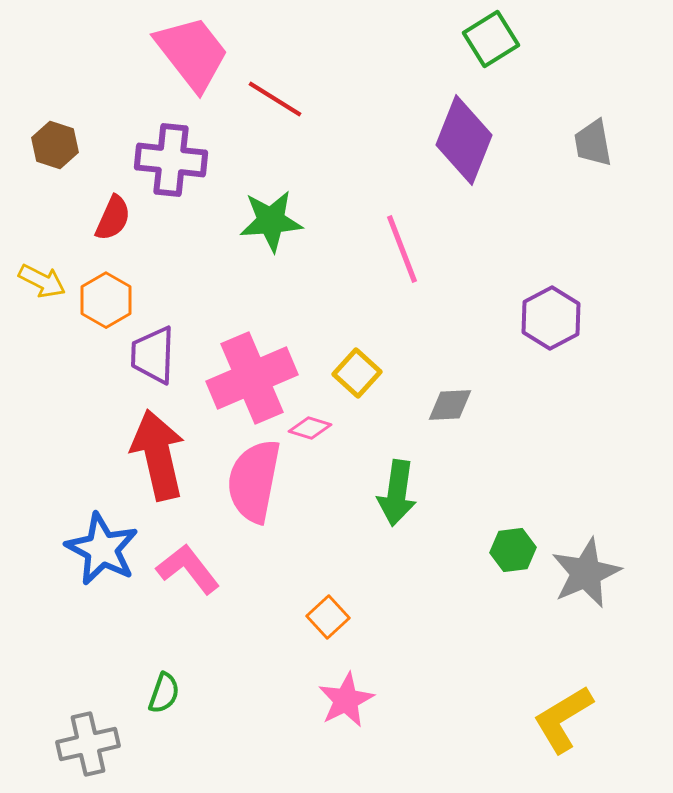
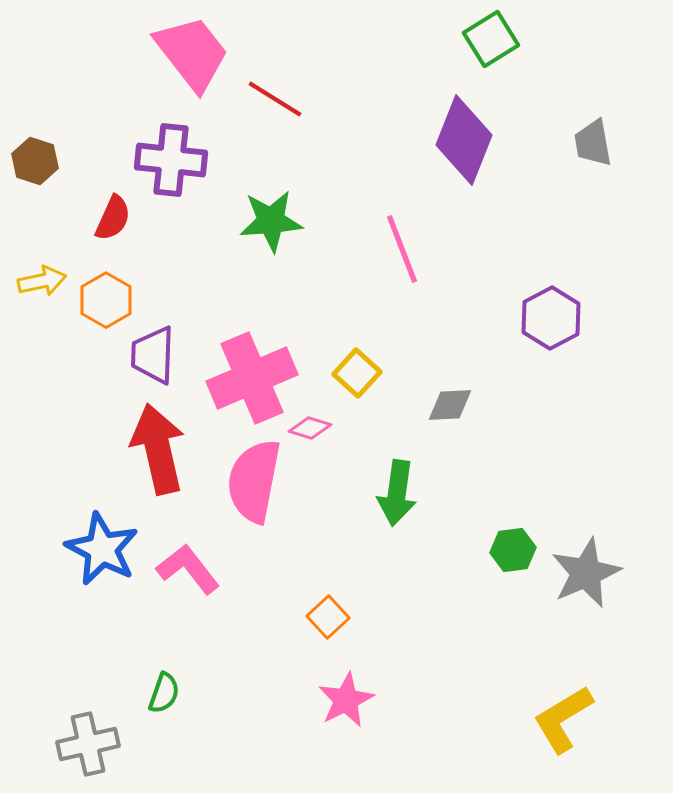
brown hexagon: moved 20 px left, 16 px down
yellow arrow: rotated 39 degrees counterclockwise
red arrow: moved 6 px up
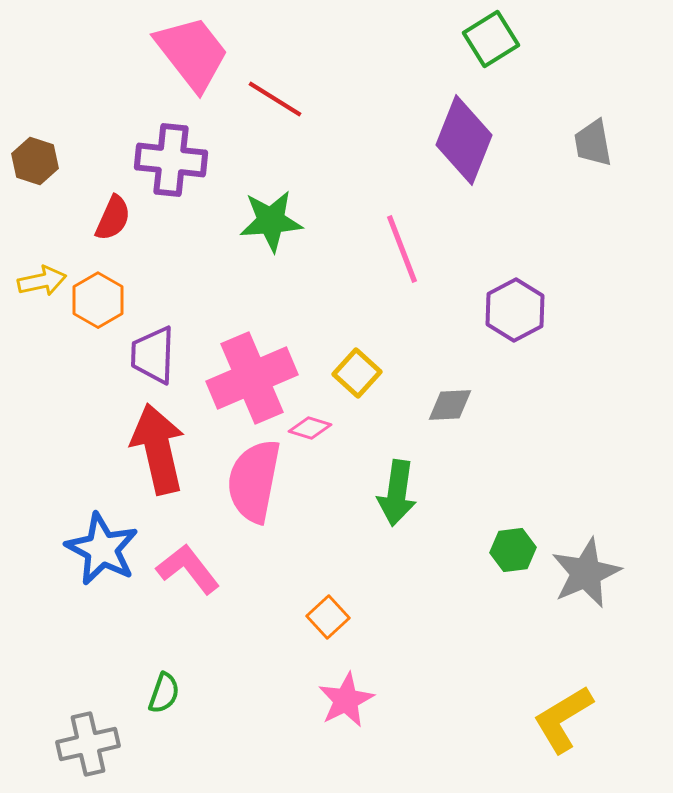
orange hexagon: moved 8 px left
purple hexagon: moved 36 px left, 8 px up
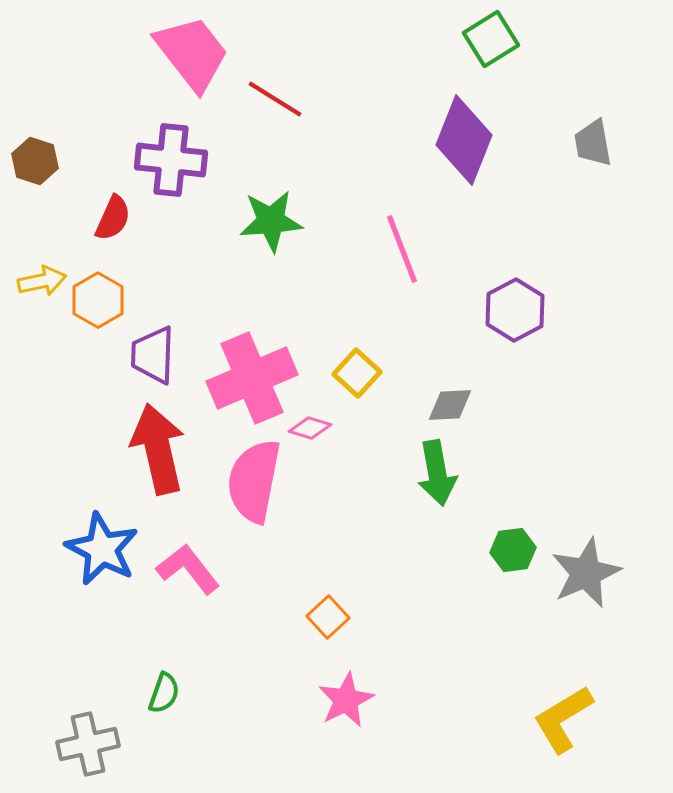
green arrow: moved 40 px right, 20 px up; rotated 18 degrees counterclockwise
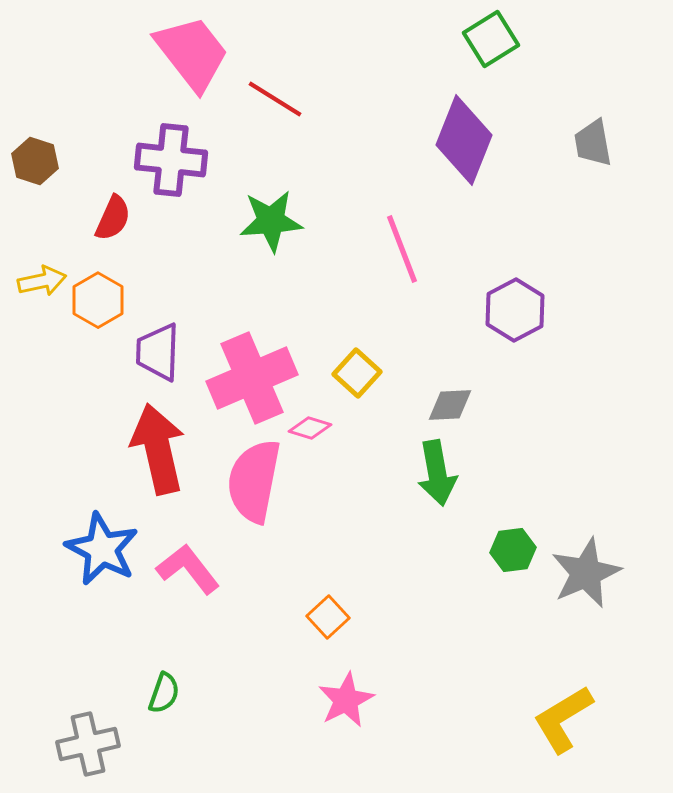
purple trapezoid: moved 5 px right, 3 px up
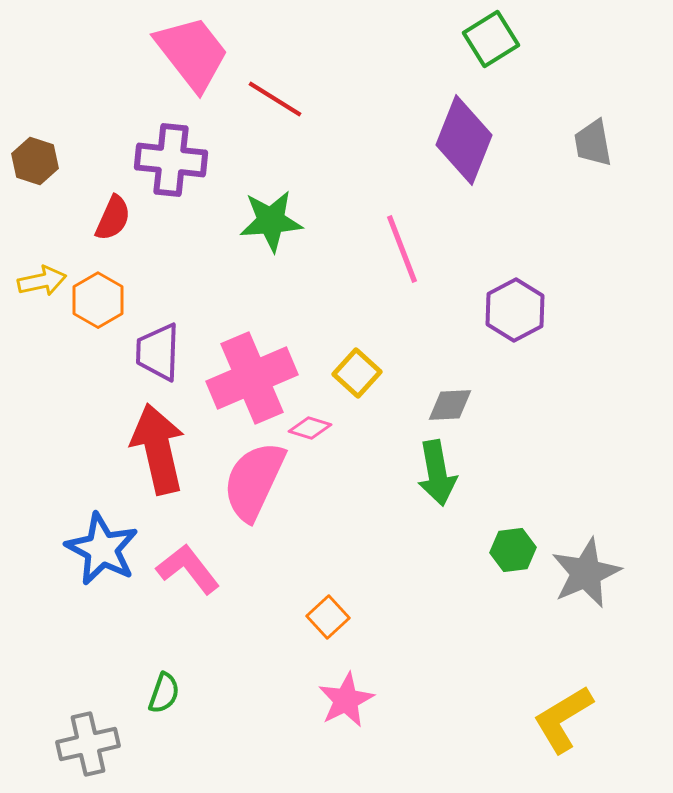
pink semicircle: rotated 14 degrees clockwise
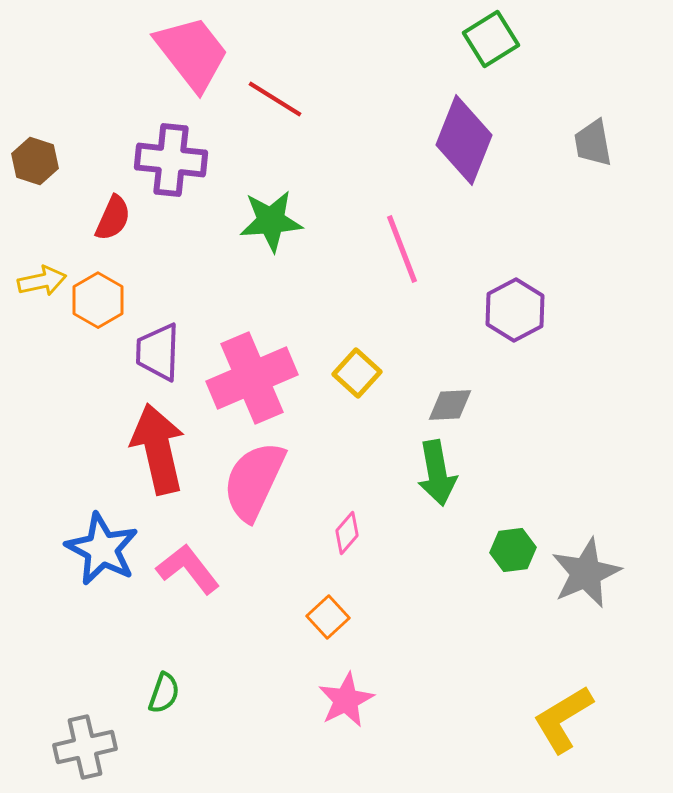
pink diamond: moved 37 px right, 105 px down; rotated 66 degrees counterclockwise
gray cross: moved 3 px left, 3 px down
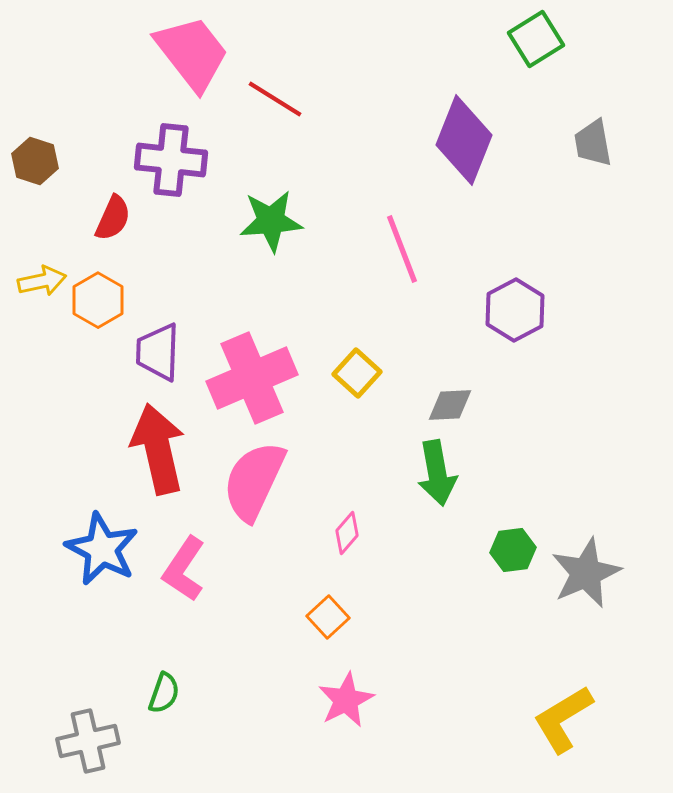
green square: moved 45 px right
pink L-shape: moved 4 px left; rotated 108 degrees counterclockwise
gray cross: moved 3 px right, 6 px up
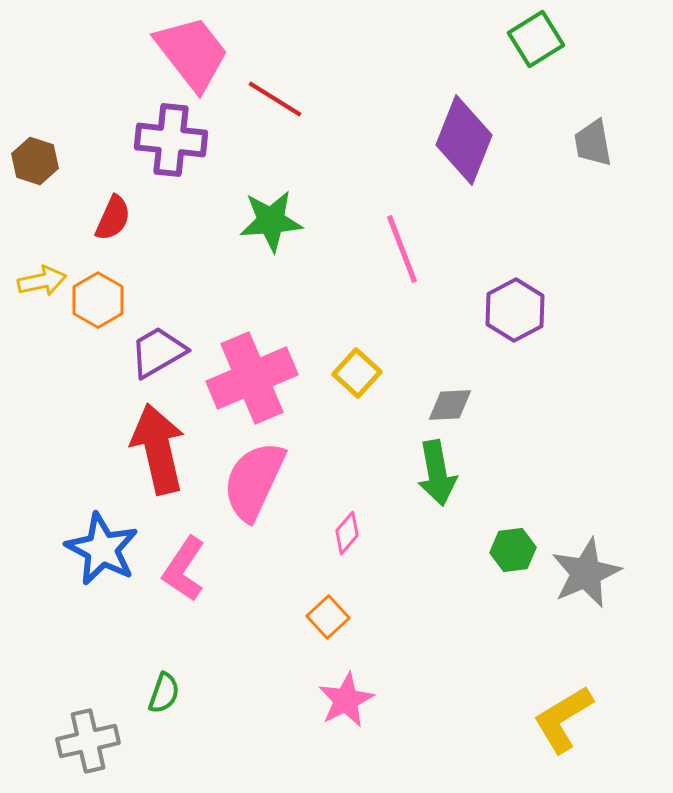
purple cross: moved 20 px up
purple trapezoid: rotated 58 degrees clockwise
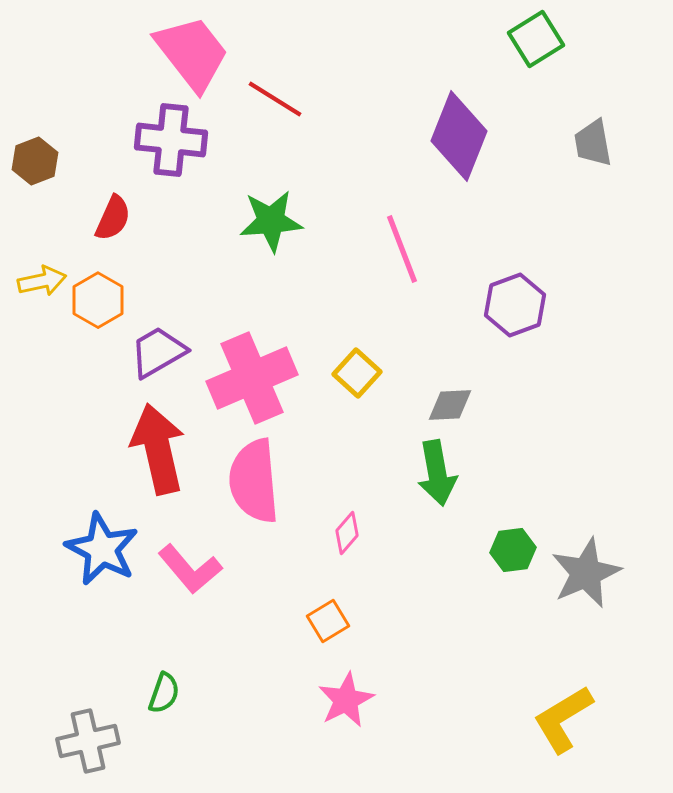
purple diamond: moved 5 px left, 4 px up
brown hexagon: rotated 21 degrees clockwise
purple hexagon: moved 5 px up; rotated 8 degrees clockwise
pink semicircle: rotated 30 degrees counterclockwise
pink L-shape: moved 6 px right; rotated 74 degrees counterclockwise
orange square: moved 4 px down; rotated 12 degrees clockwise
